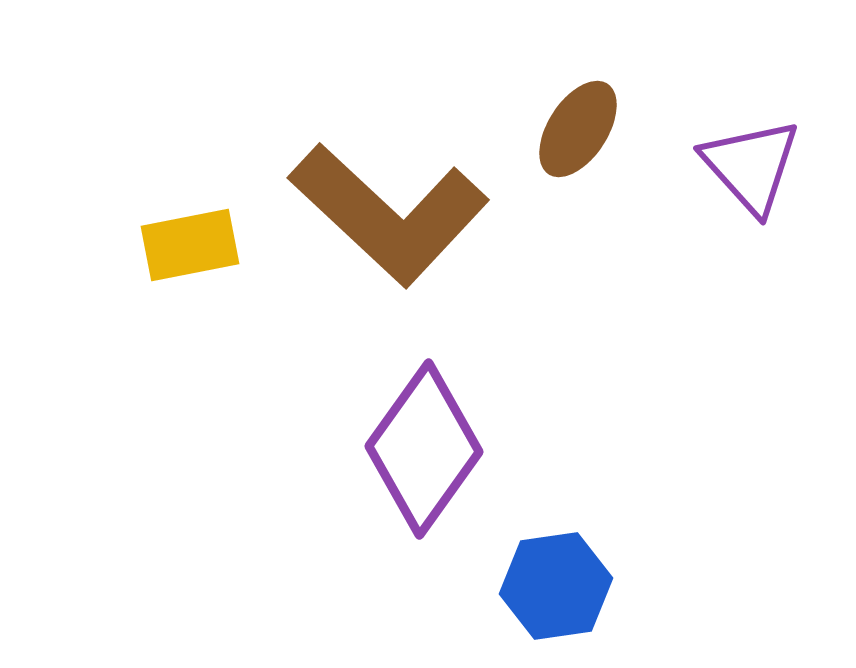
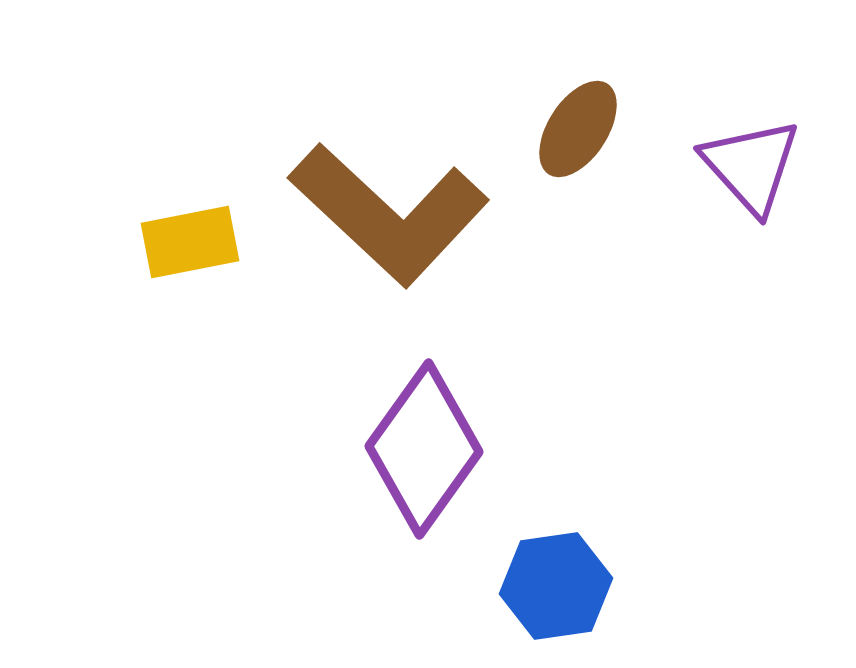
yellow rectangle: moved 3 px up
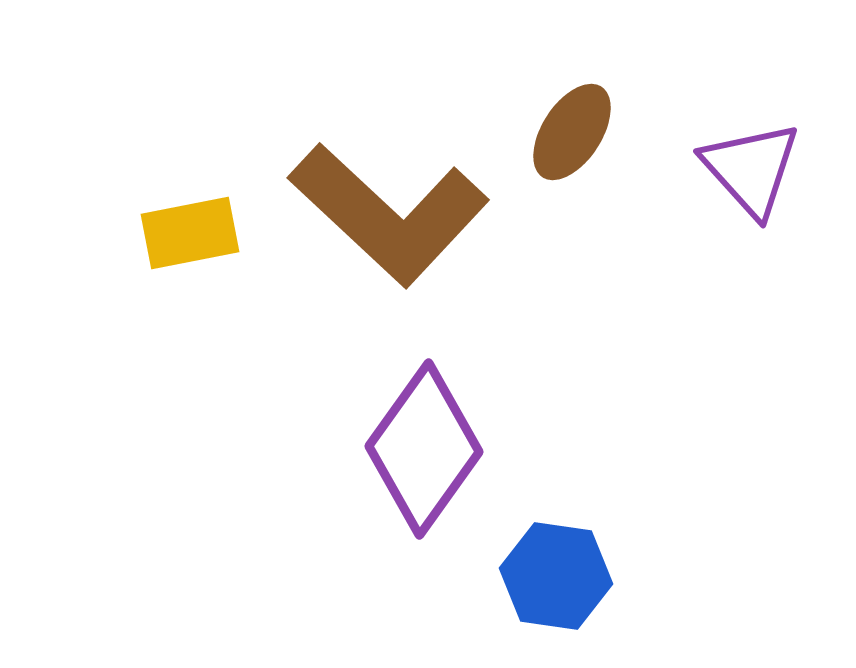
brown ellipse: moved 6 px left, 3 px down
purple triangle: moved 3 px down
yellow rectangle: moved 9 px up
blue hexagon: moved 10 px up; rotated 16 degrees clockwise
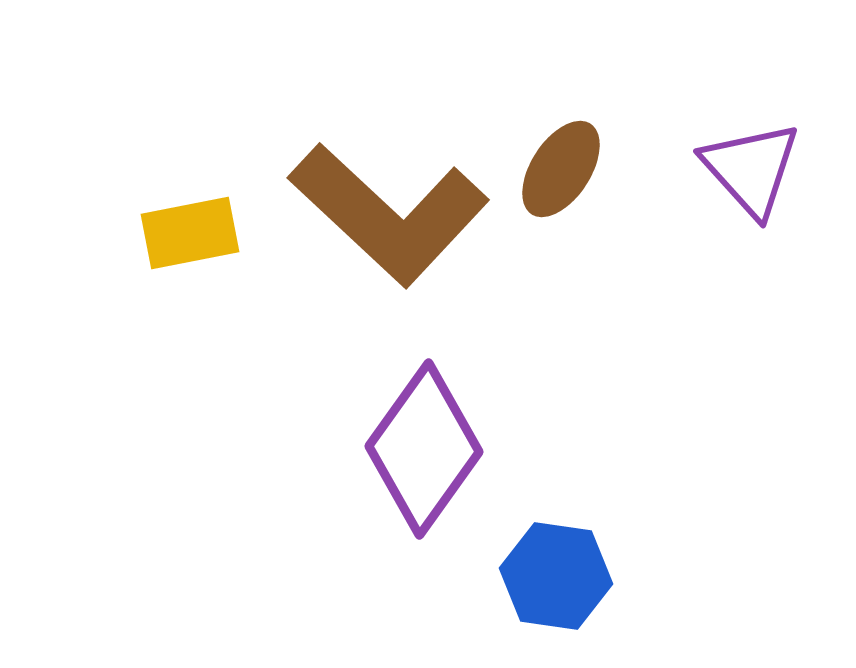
brown ellipse: moved 11 px left, 37 px down
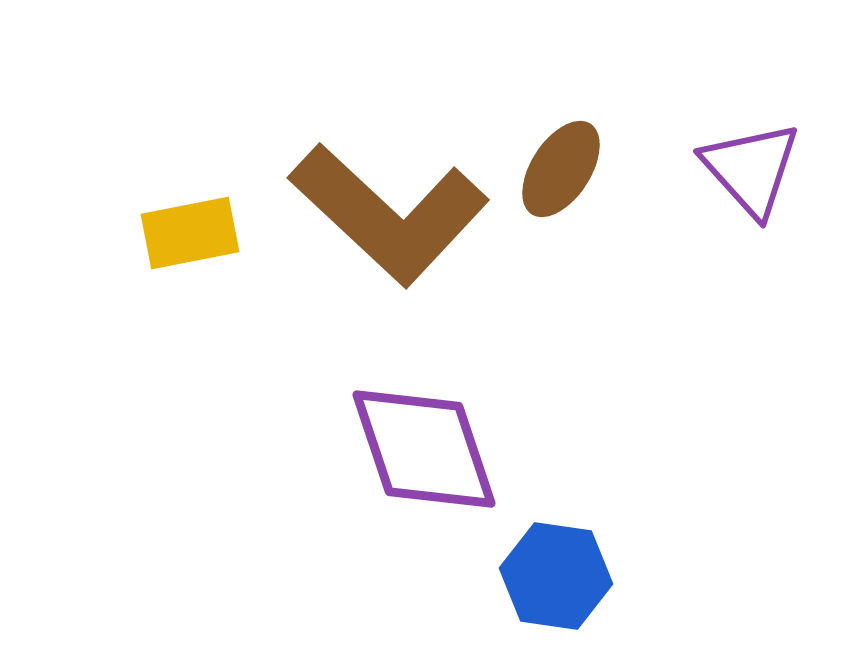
purple diamond: rotated 54 degrees counterclockwise
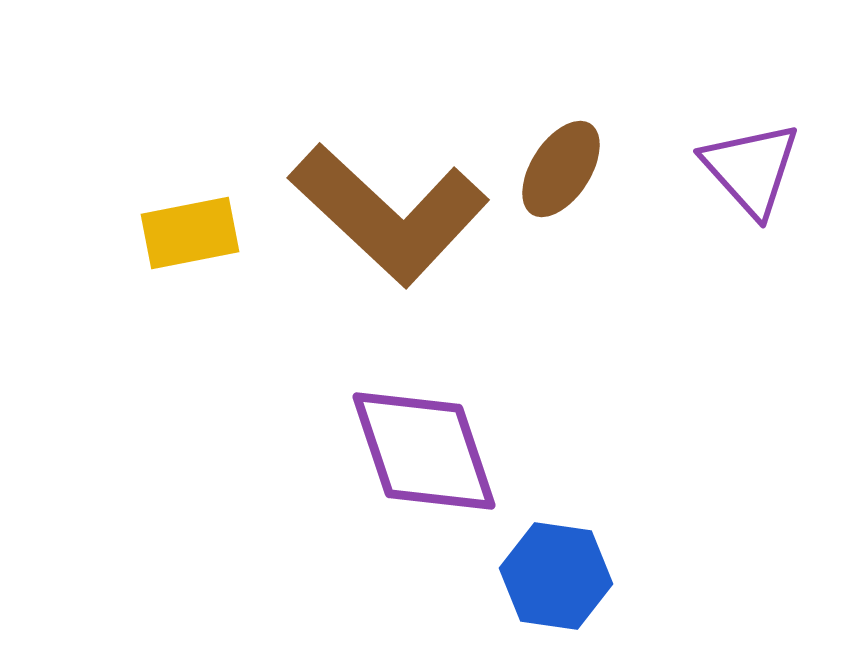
purple diamond: moved 2 px down
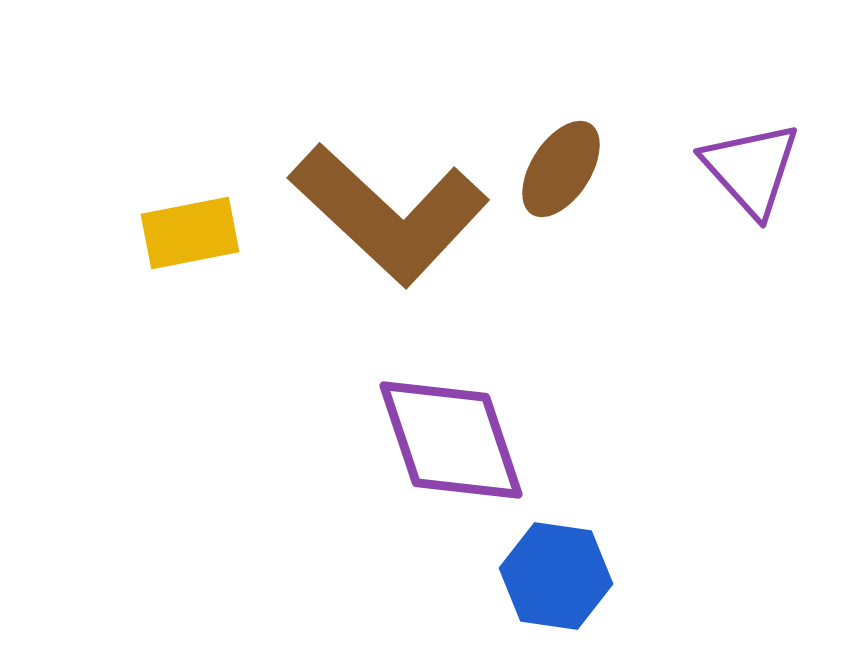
purple diamond: moved 27 px right, 11 px up
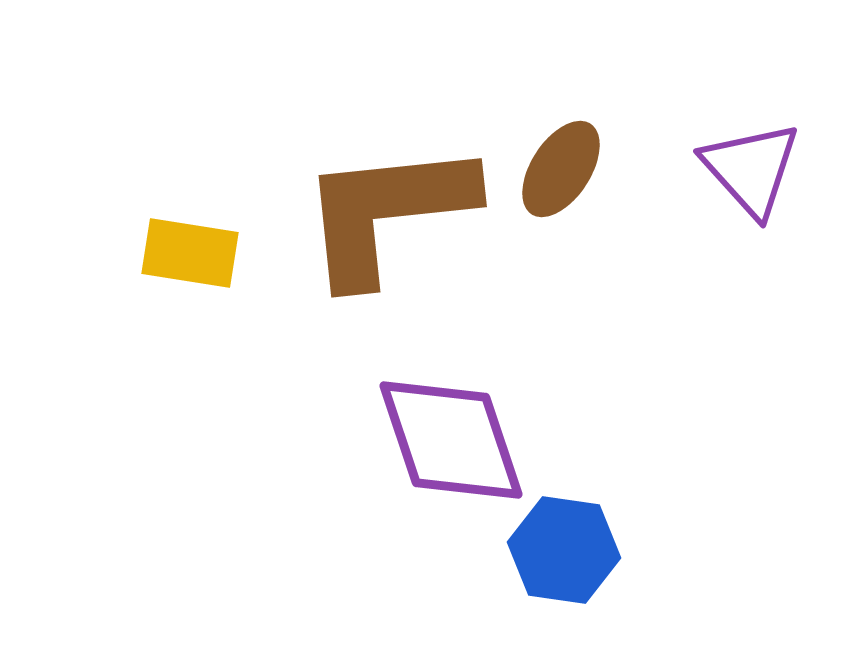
brown L-shape: moved 2 px left, 2 px up; rotated 131 degrees clockwise
yellow rectangle: moved 20 px down; rotated 20 degrees clockwise
blue hexagon: moved 8 px right, 26 px up
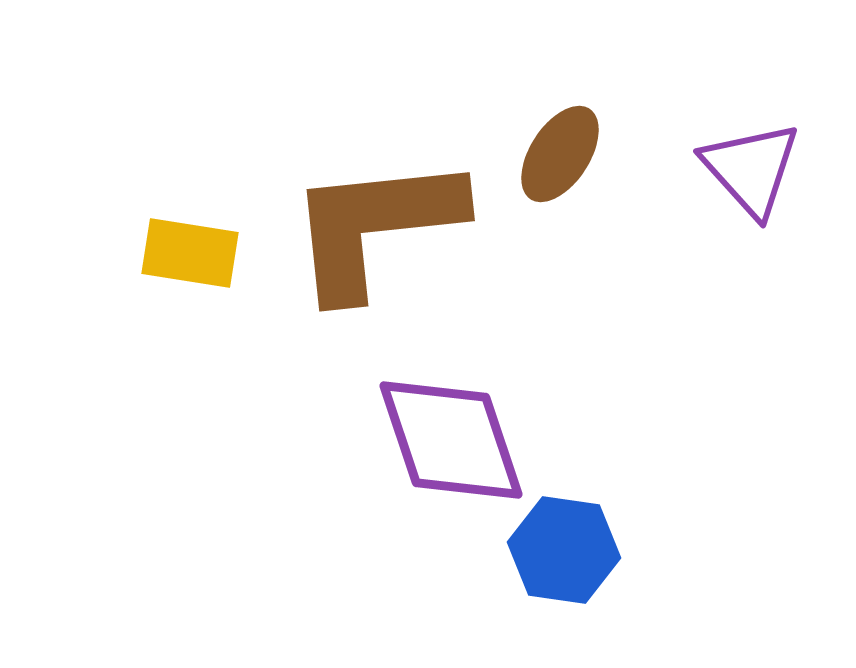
brown ellipse: moved 1 px left, 15 px up
brown L-shape: moved 12 px left, 14 px down
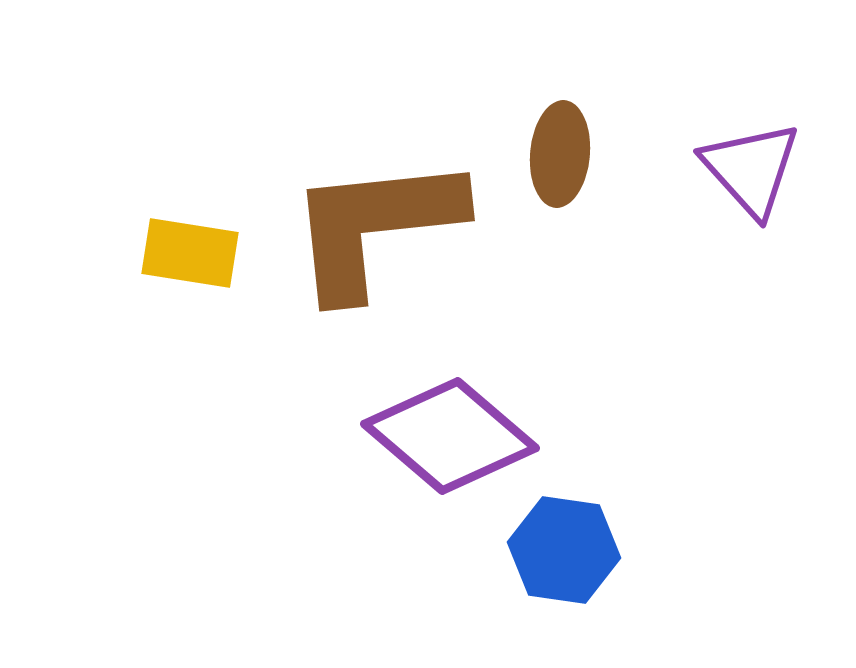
brown ellipse: rotated 28 degrees counterclockwise
purple diamond: moved 1 px left, 4 px up; rotated 31 degrees counterclockwise
